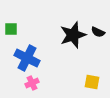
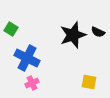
green square: rotated 32 degrees clockwise
yellow square: moved 3 px left
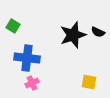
green square: moved 2 px right, 3 px up
blue cross: rotated 20 degrees counterclockwise
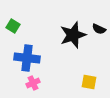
black semicircle: moved 1 px right, 3 px up
pink cross: moved 1 px right
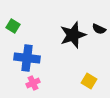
yellow square: moved 1 px up; rotated 21 degrees clockwise
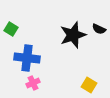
green square: moved 2 px left, 3 px down
yellow square: moved 4 px down
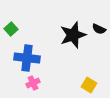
green square: rotated 16 degrees clockwise
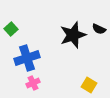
blue cross: rotated 25 degrees counterclockwise
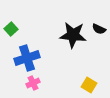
black star: rotated 24 degrees clockwise
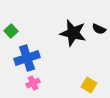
green square: moved 2 px down
black star: moved 2 px up; rotated 8 degrees clockwise
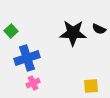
black star: rotated 12 degrees counterclockwise
yellow square: moved 2 px right, 1 px down; rotated 35 degrees counterclockwise
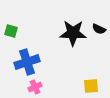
green square: rotated 32 degrees counterclockwise
blue cross: moved 4 px down
pink cross: moved 2 px right, 4 px down
